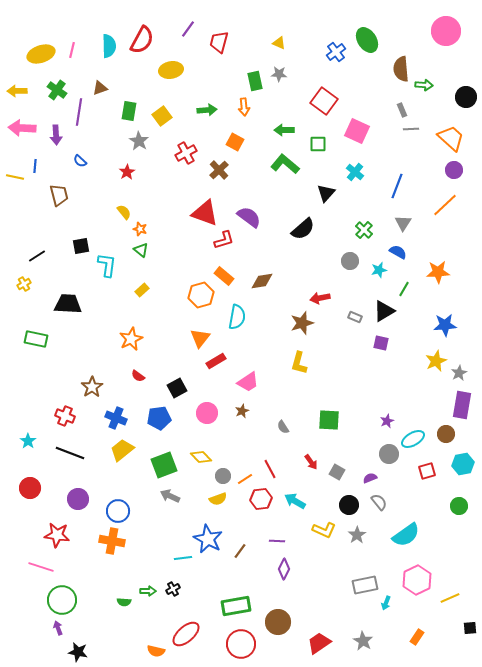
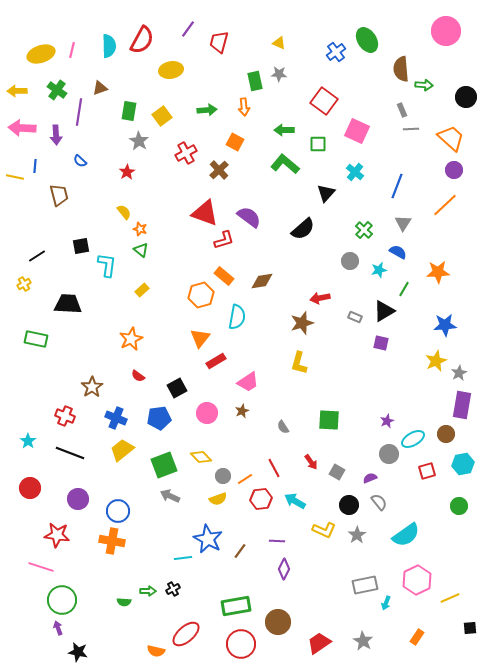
red line at (270, 469): moved 4 px right, 1 px up
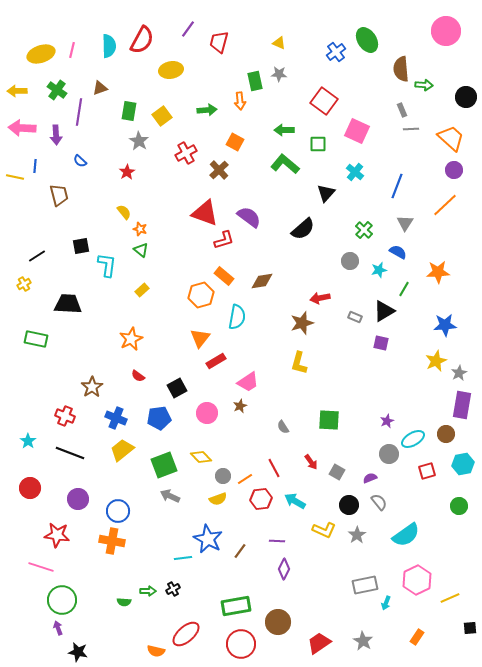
orange arrow at (244, 107): moved 4 px left, 6 px up
gray triangle at (403, 223): moved 2 px right
brown star at (242, 411): moved 2 px left, 5 px up
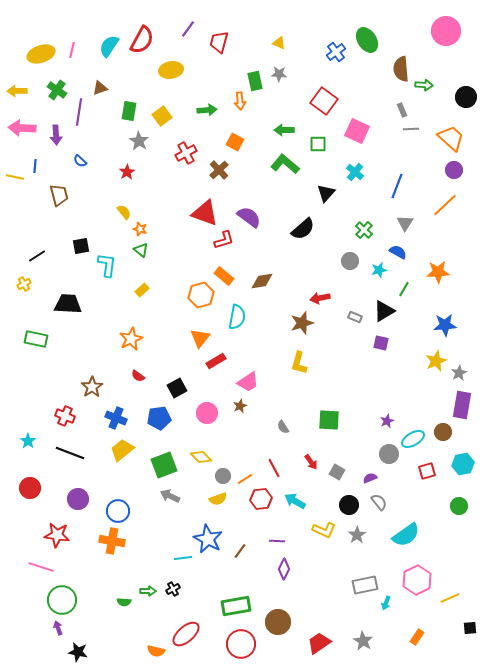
cyan semicircle at (109, 46): rotated 145 degrees counterclockwise
brown circle at (446, 434): moved 3 px left, 2 px up
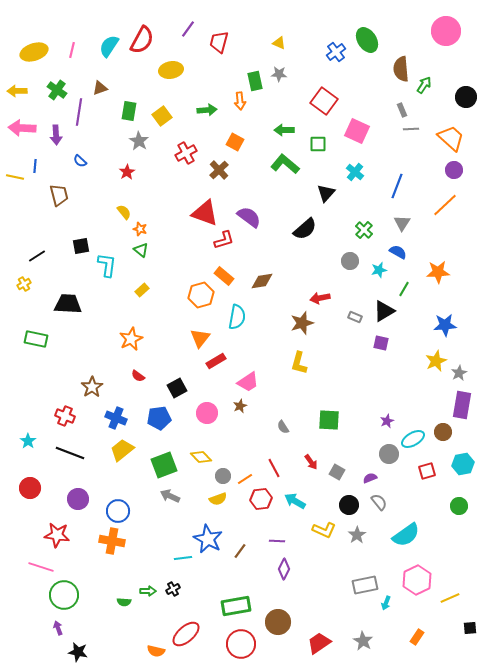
yellow ellipse at (41, 54): moved 7 px left, 2 px up
green arrow at (424, 85): rotated 60 degrees counterclockwise
gray triangle at (405, 223): moved 3 px left
black semicircle at (303, 229): moved 2 px right
green circle at (62, 600): moved 2 px right, 5 px up
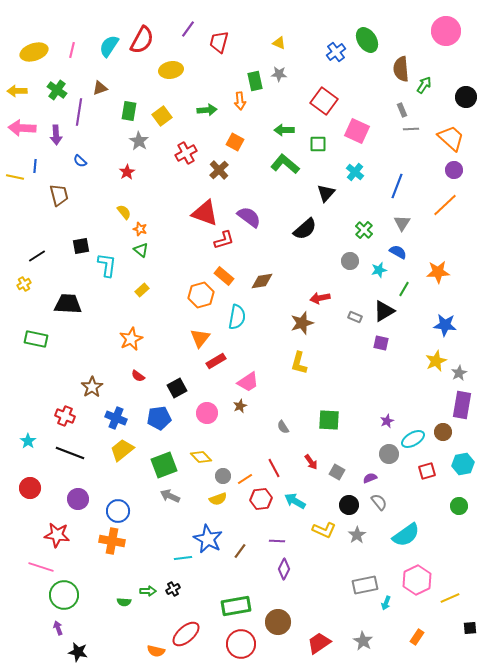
blue star at (445, 325): rotated 10 degrees clockwise
